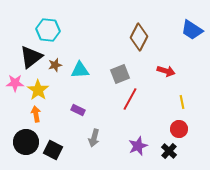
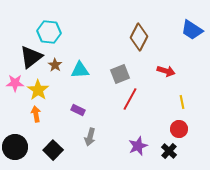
cyan hexagon: moved 1 px right, 2 px down
brown star: rotated 24 degrees counterclockwise
gray arrow: moved 4 px left, 1 px up
black circle: moved 11 px left, 5 px down
black square: rotated 18 degrees clockwise
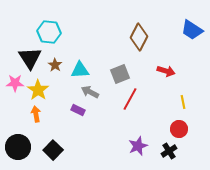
black triangle: moved 1 px left, 1 px down; rotated 25 degrees counterclockwise
yellow line: moved 1 px right
gray arrow: moved 45 px up; rotated 102 degrees clockwise
black circle: moved 3 px right
black cross: rotated 14 degrees clockwise
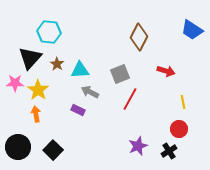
black triangle: rotated 15 degrees clockwise
brown star: moved 2 px right, 1 px up
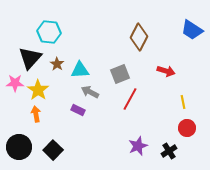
red circle: moved 8 px right, 1 px up
black circle: moved 1 px right
